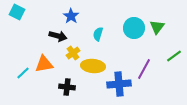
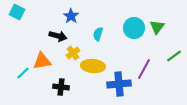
orange triangle: moved 2 px left, 3 px up
black cross: moved 6 px left
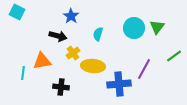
cyan line: rotated 40 degrees counterclockwise
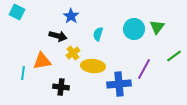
cyan circle: moved 1 px down
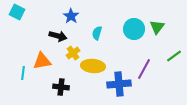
cyan semicircle: moved 1 px left, 1 px up
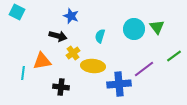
blue star: rotated 14 degrees counterclockwise
green triangle: rotated 14 degrees counterclockwise
cyan semicircle: moved 3 px right, 3 px down
purple line: rotated 25 degrees clockwise
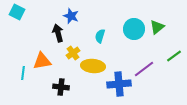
green triangle: rotated 28 degrees clockwise
black arrow: moved 3 px up; rotated 120 degrees counterclockwise
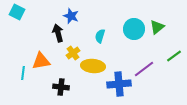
orange triangle: moved 1 px left
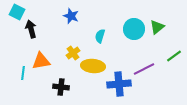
black arrow: moved 27 px left, 4 px up
purple line: rotated 10 degrees clockwise
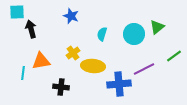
cyan square: rotated 28 degrees counterclockwise
cyan circle: moved 5 px down
cyan semicircle: moved 2 px right, 2 px up
